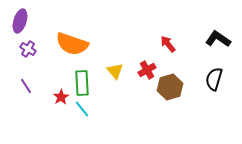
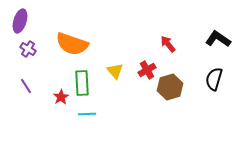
cyan line: moved 5 px right, 5 px down; rotated 54 degrees counterclockwise
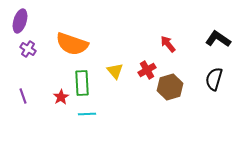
purple line: moved 3 px left, 10 px down; rotated 14 degrees clockwise
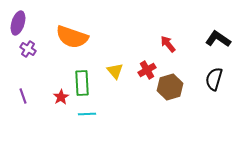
purple ellipse: moved 2 px left, 2 px down
orange semicircle: moved 7 px up
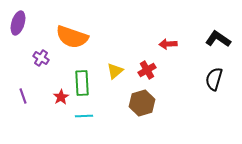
red arrow: rotated 54 degrees counterclockwise
purple cross: moved 13 px right, 9 px down
yellow triangle: rotated 30 degrees clockwise
brown hexagon: moved 28 px left, 16 px down
cyan line: moved 3 px left, 2 px down
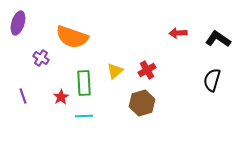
red arrow: moved 10 px right, 11 px up
black semicircle: moved 2 px left, 1 px down
green rectangle: moved 2 px right
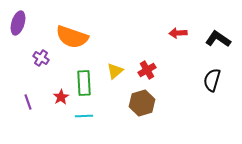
purple line: moved 5 px right, 6 px down
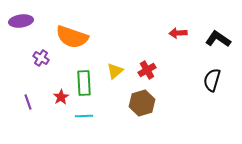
purple ellipse: moved 3 px right, 2 px up; rotated 65 degrees clockwise
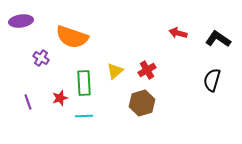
red arrow: rotated 18 degrees clockwise
red star: moved 1 px left, 1 px down; rotated 14 degrees clockwise
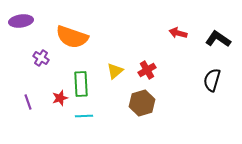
green rectangle: moved 3 px left, 1 px down
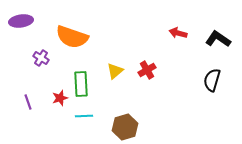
brown hexagon: moved 17 px left, 24 px down
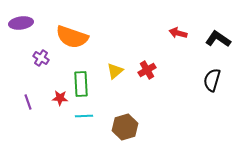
purple ellipse: moved 2 px down
red star: rotated 21 degrees clockwise
